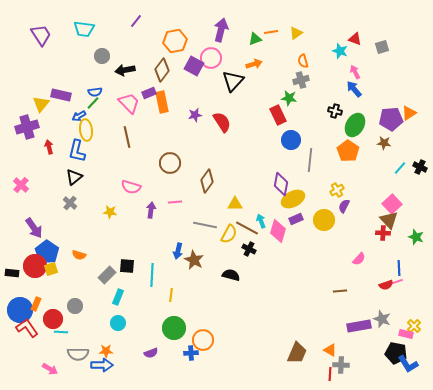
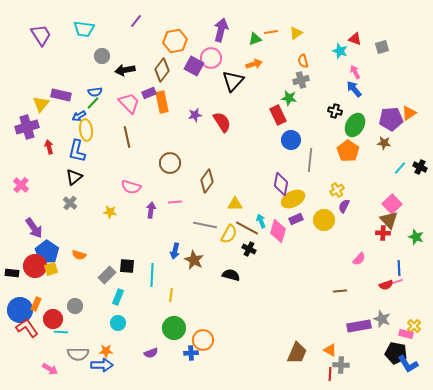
blue arrow at (178, 251): moved 3 px left
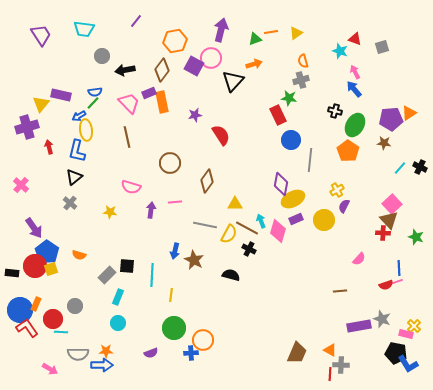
red semicircle at (222, 122): moved 1 px left, 13 px down
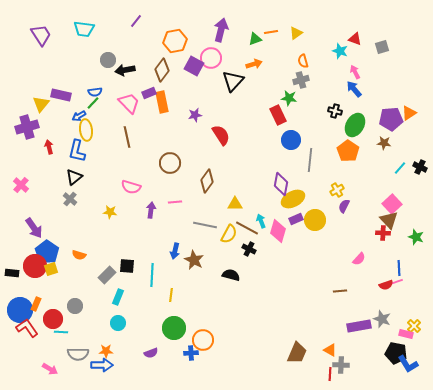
gray circle at (102, 56): moved 6 px right, 4 px down
gray cross at (70, 203): moved 4 px up
yellow circle at (324, 220): moved 9 px left
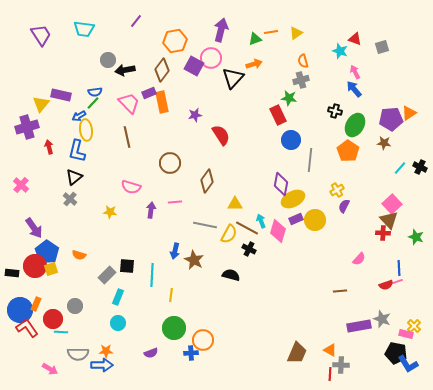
black triangle at (233, 81): moved 3 px up
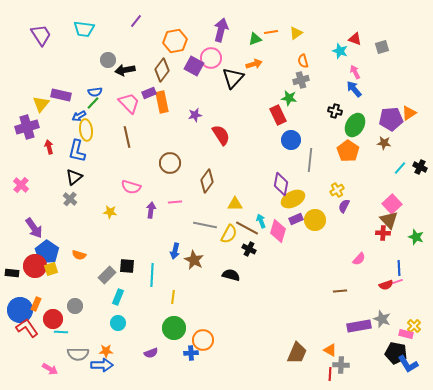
yellow line at (171, 295): moved 2 px right, 2 px down
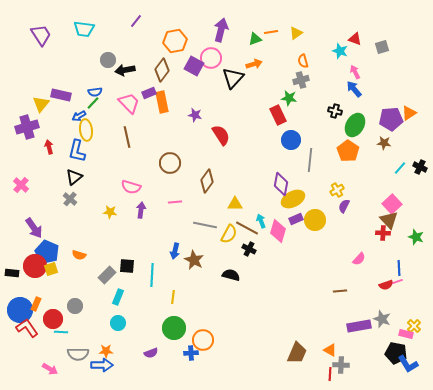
purple star at (195, 115): rotated 24 degrees clockwise
purple arrow at (151, 210): moved 10 px left
blue pentagon at (47, 252): rotated 10 degrees counterclockwise
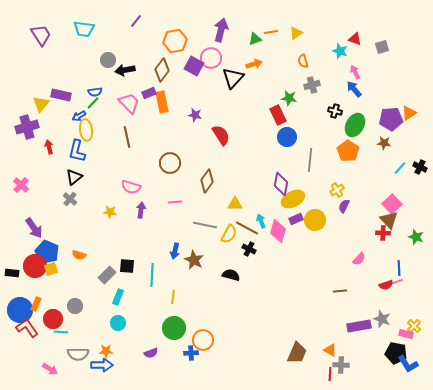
gray cross at (301, 80): moved 11 px right, 5 px down
blue circle at (291, 140): moved 4 px left, 3 px up
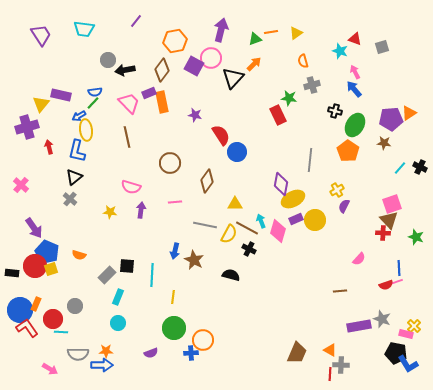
orange arrow at (254, 64): rotated 28 degrees counterclockwise
blue circle at (287, 137): moved 50 px left, 15 px down
pink square at (392, 204): rotated 24 degrees clockwise
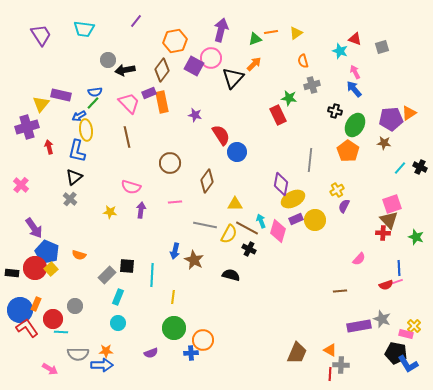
red circle at (35, 266): moved 2 px down
yellow square at (51, 269): rotated 24 degrees counterclockwise
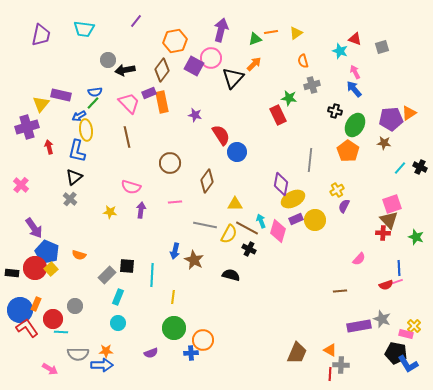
purple trapezoid at (41, 35): rotated 45 degrees clockwise
